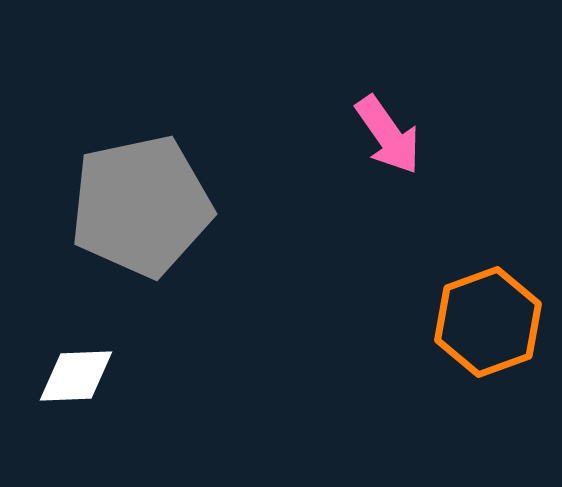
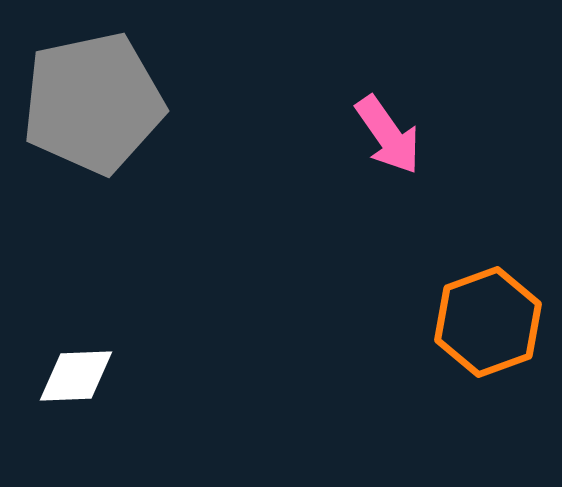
gray pentagon: moved 48 px left, 103 px up
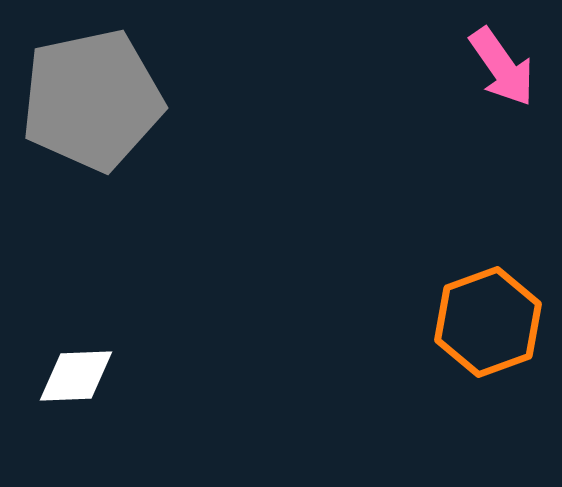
gray pentagon: moved 1 px left, 3 px up
pink arrow: moved 114 px right, 68 px up
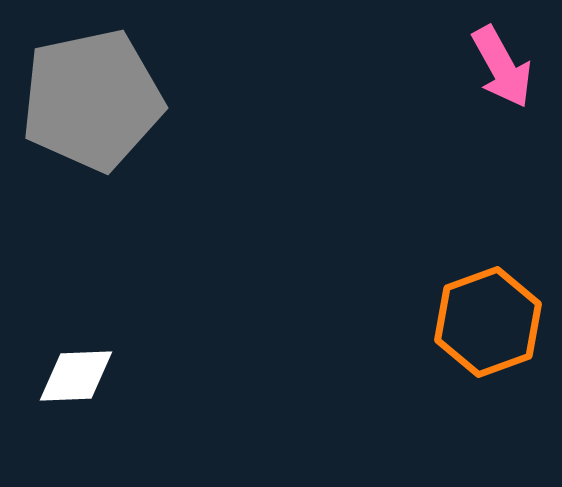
pink arrow: rotated 6 degrees clockwise
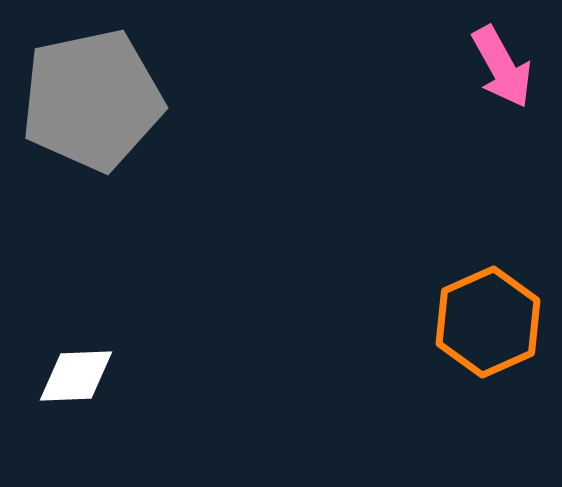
orange hexagon: rotated 4 degrees counterclockwise
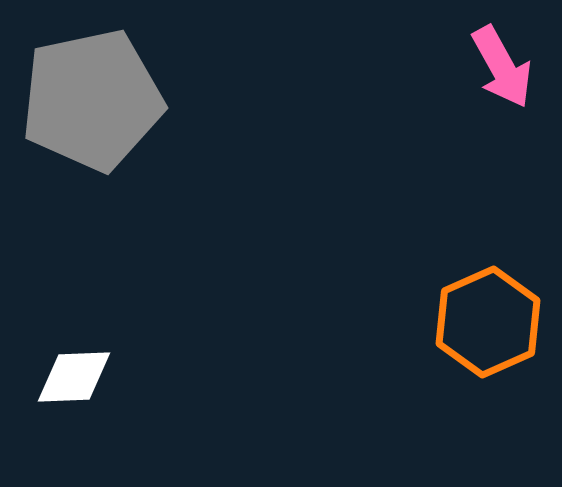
white diamond: moved 2 px left, 1 px down
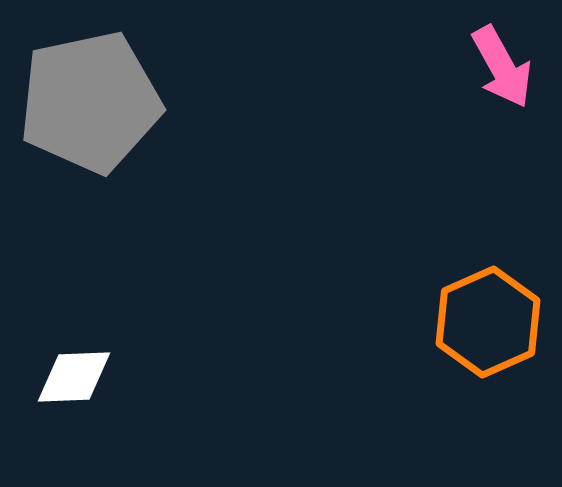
gray pentagon: moved 2 px left, 2 px down
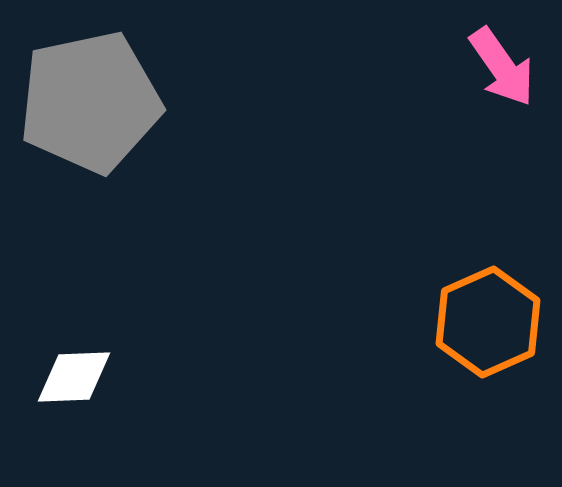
pink arrow: rotated 6 degrees counterclockwise
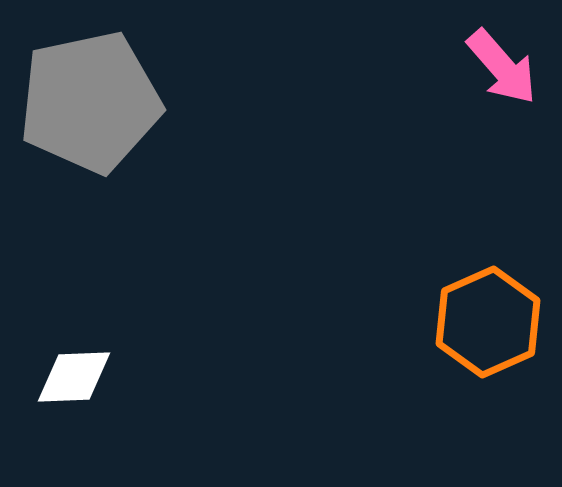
pink arrow: rotated 6 degrees counterclockwise
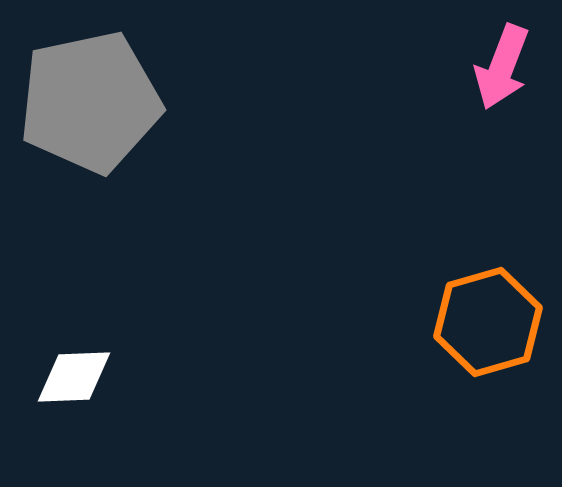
pink arrow: rotated 62 degrees clockwise
orange hexagon: rotated 8 degrees clockwise
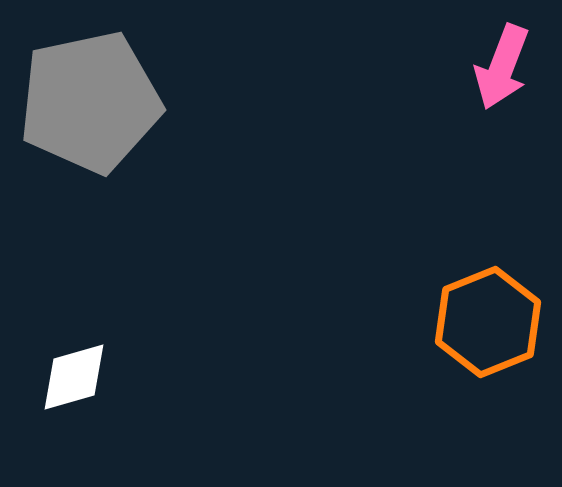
orange hexagon: rotated 6 degrees counterclockwise
white diamond: rotated 14 degrees counterclockwise
